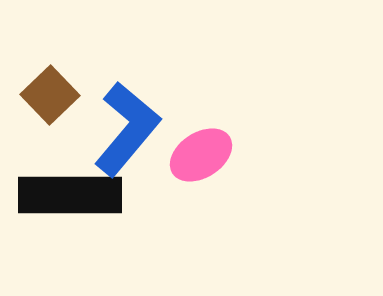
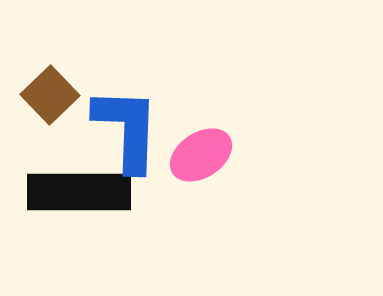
blue L-shape: rotated 38 degrees counterclockwise
black rectangle: moved 9 px right, 3 px up
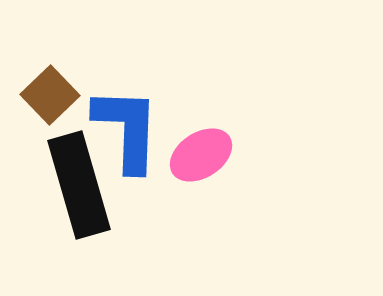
black rectangle: moved 7 px up; rotated 74 degrees clockwise
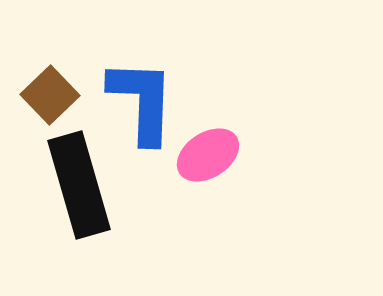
blue L-shape: moved 15 px right, 28 px up
pink ellipse: moved 7 px right
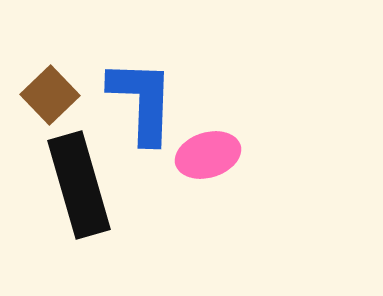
pink ellipse: rotated 16 degrees clockwise
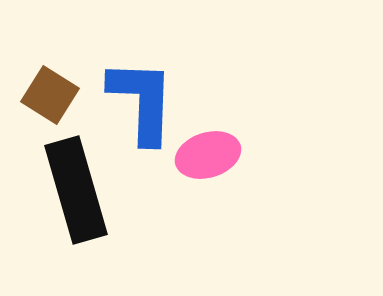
brown square: rotated 14 degrees counterclockwise
black rectangle: moved 3 px left, 5 px down
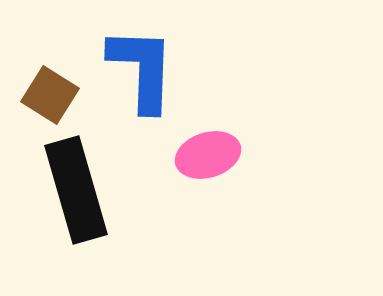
blue L-shape: moved 32 px up
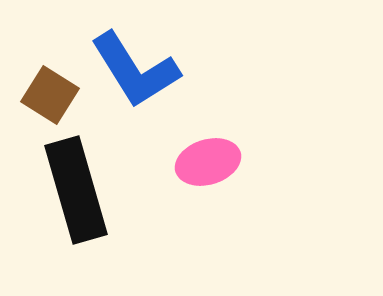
blue L-shape: moved 7 px left, 1 px down; rotated 146 degrees clockwise
pink ellipse: moved 7 px down
